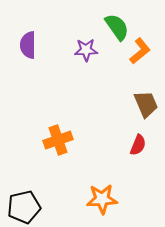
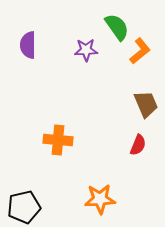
orange cross: rotated 24 degrees clockwise
orange star: moved 2 px left
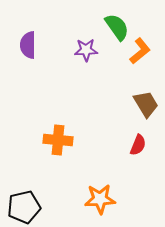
brown trapezoid: rotated 8 degrees counterclockwise
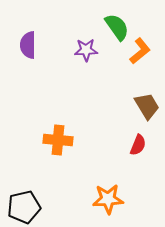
brown trapezoid: moved 1 px right, 2 px down
orange star: moved 8 px right
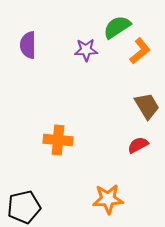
green semicircle: rotated 88 degrees counterclockwise
red semicircle: rotated 140 degrees counterclockwise
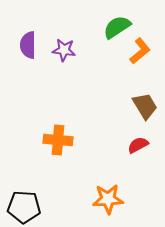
purple star: moved 22 px left; rotated 10 degrees clockwise
brown trapezoid: moved 2 px left
black pentagon: rotated 16 degrees clockwise
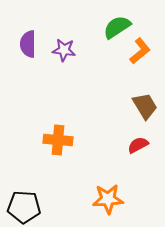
purple semicircle: moved 1 px up
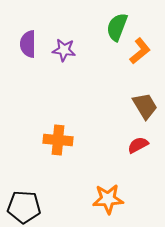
green semicircle: rotated 36 degrees counterclockwise
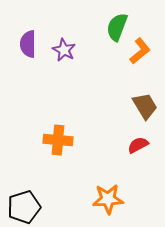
purple star: rotated 20 degrees clockwise
black pentagon: rotated 20 degrees counterclockwise
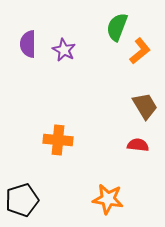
red semicircle: rotated 35 degrees clockwise
orange star: rotated 12 degrees clockwise
black pentagon: moved 2 px left, 7 px up
